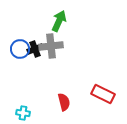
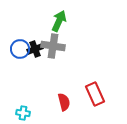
gray cross: moved 2 px right; rotated 15 degrees clockwise
red rectangle: moved 8 px left; rotated 40 degrees clockwise
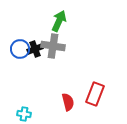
red rectangle: rotated 45 degrees clockwise
red semicircle: moved 4 px right
cyan cross: moved 1 px right, 1 px down
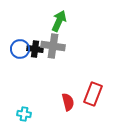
black cross: rotated 28 degrees clockwise
red rectangle: moved 2 px left
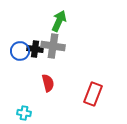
blue circle: moved 2 px down
red semicircle: moved 20 px left, 19 px up
cyan cross: moved 1 px up
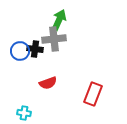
green arrow: moved 1 px up
gray cross: moved 1 px right, 7 px up; rotated 15 degrees counterclockwise
red semicircle: rotated 84 degrees clockwise
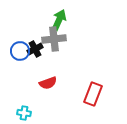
black cross: rotated 35 degrees counterclockwise
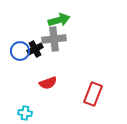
green arrow: rotated 50 degrees clockwise
cyan cross: moved 1 px right
